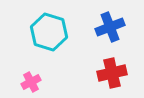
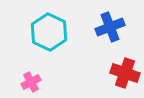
cyan hexagon: rotated 9 degrees clockwise
red cross: moved 13 px right; rotated 32 degrees clockwise
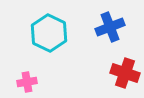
cyan hexagon: moved 1 px down
pink cross: moved 4 px left; rotated 18 degrees clockwise
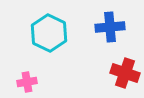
blue cross: rotated 16 degrees clockwise
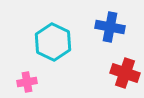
blue cross: rotated 16 degrees clockwise
cyan hexagon: moved 4 px right, 9 px down
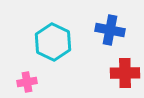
blue cross: moved 3 px down
red cross: rotated 20 degrees counterclockwise
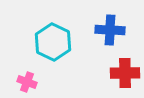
blue cross: rotated 8 degrees counterclockwise
pink cross: rotated 30 degrees clockwise
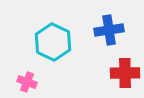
blue cross: moved 1 px left; rotated 12 degrees counterclockwise
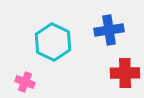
pink cross: moved 2 px left
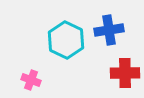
cyan hexagon: moved 13 px right, 2 px up
pink cross: moved 6 px right, 2 px up
